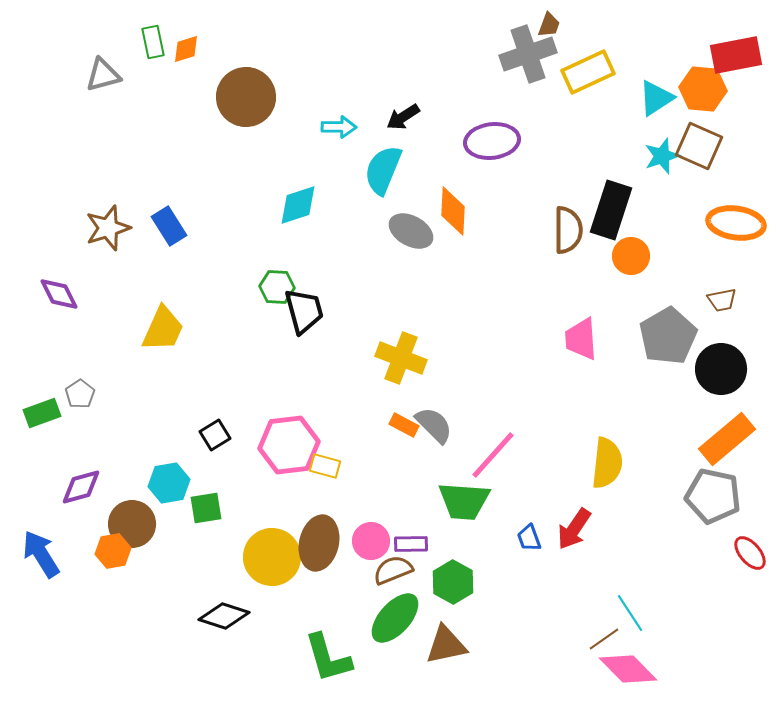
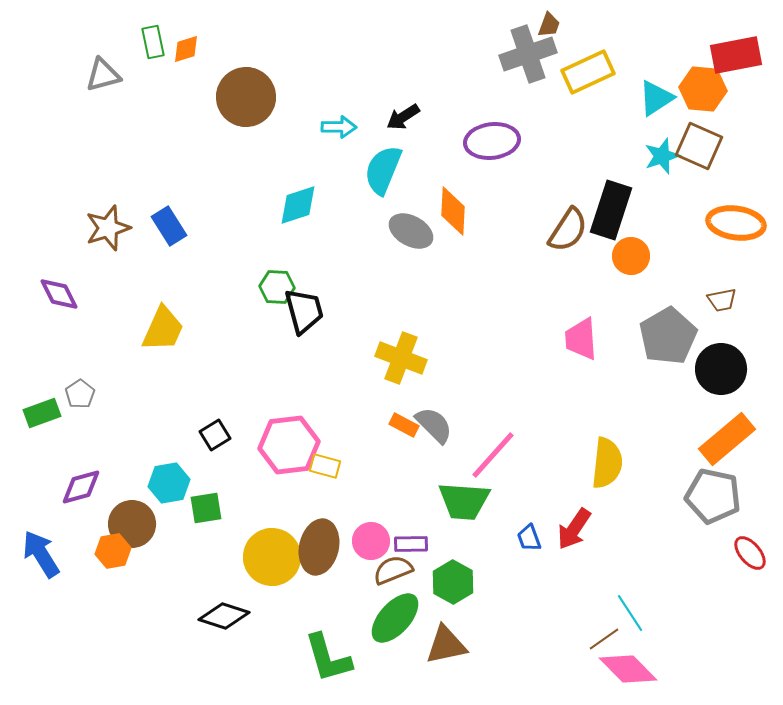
brown semicircle at (568, 230): rotated 33 degrees clockwise
brown ellipse at (319, 543): moved 4 px down
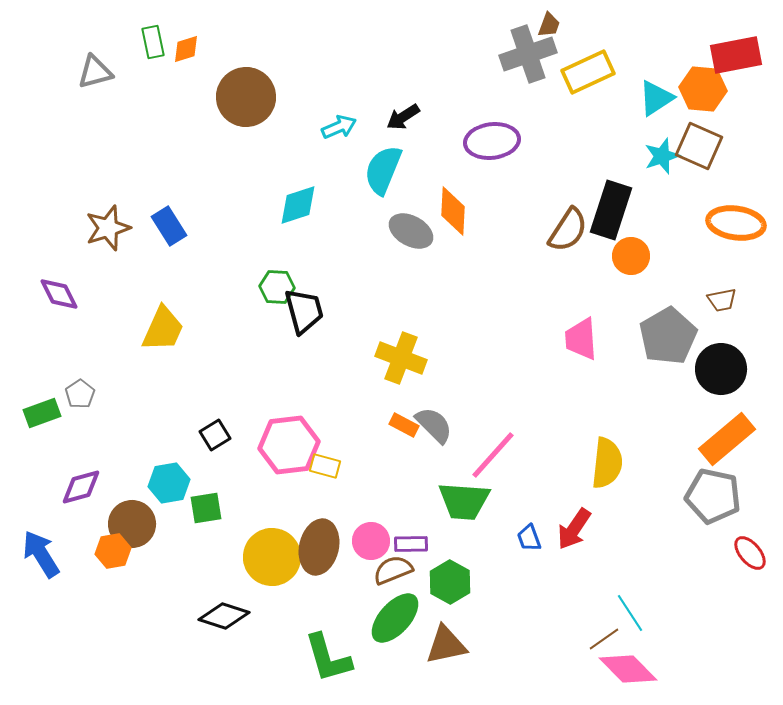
gray triangle at (103, 75): moved 8 px left, 3 px up
cyan arrow at (339, 127): rotated 24 degrees counterclockwise
green hexagon at (453, 582): moved 3 px left
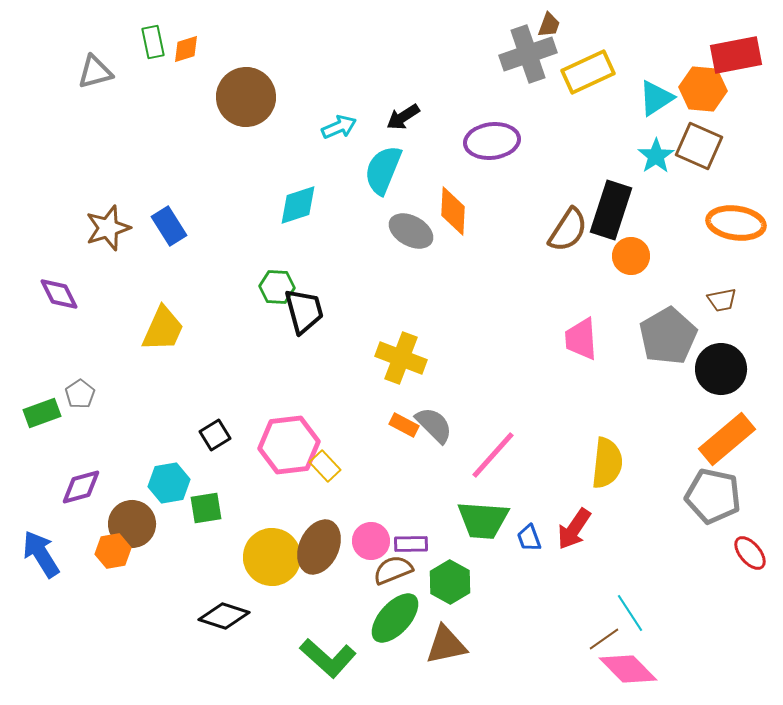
cyan star at (662, 156): moved 6 px left; rotated 15 degrees counterclockwise
yellow rectangle at (325, 466): rotated 32 degrees clockwise
green trapezoid at (464, 501): moved 19 px right, 19 px down
brown ellipse at (319, 547): rotated 12 degrees clockwise
green L-shape at (328, 658): rotated 32 degrees counterclockwise
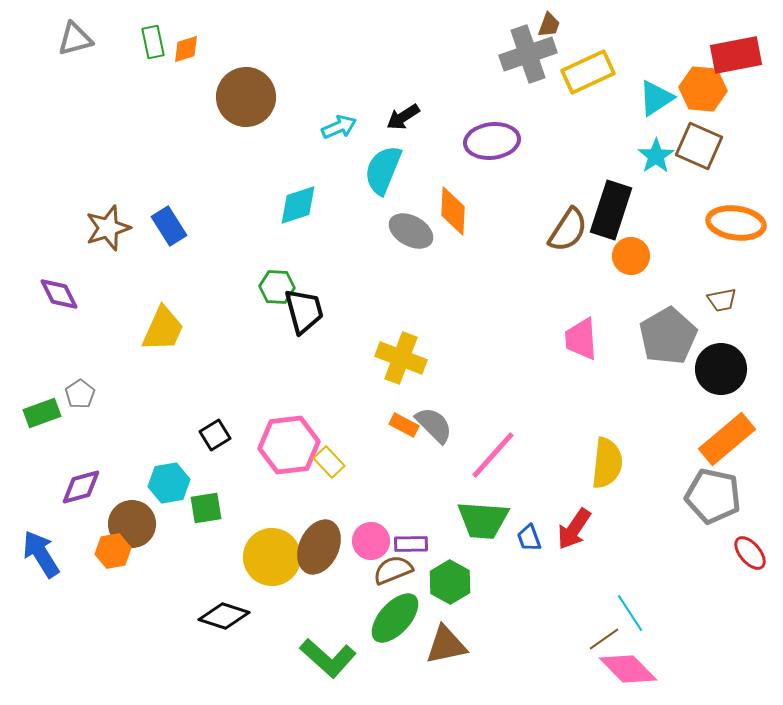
gray triangle at (95, 72): moved 20 px left, 33 px up
yellow rectangle at (325, 466): moved 4 px right, 4 px up
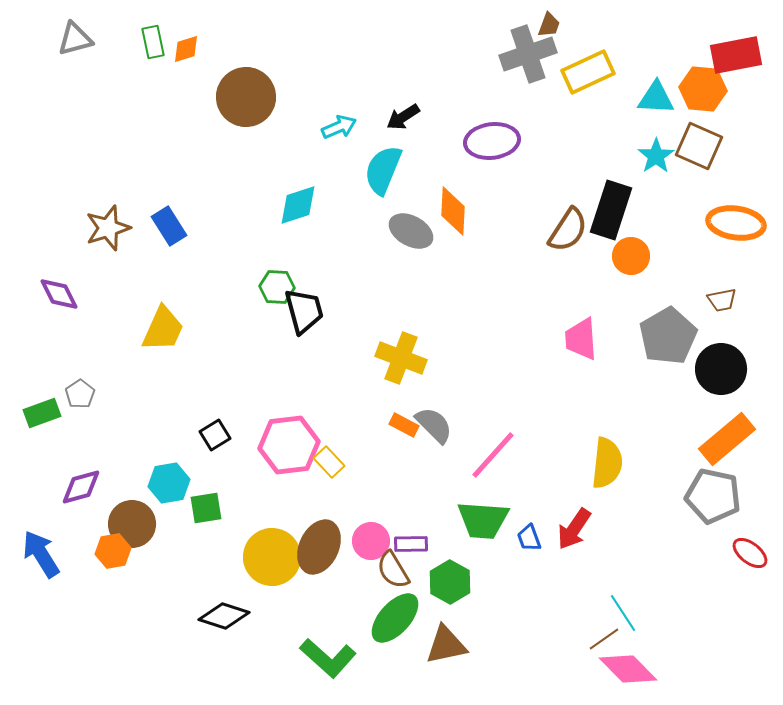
cyan triangle at (656, 98): rotated 36 degrees clockwise
red ellipse at (750, 553): rotated 12 degrees counterclockwise
brown semicircle at (393, 570): rotated 99 degrees counterclockwise
cyan line at (630, 613): moved 7 px left
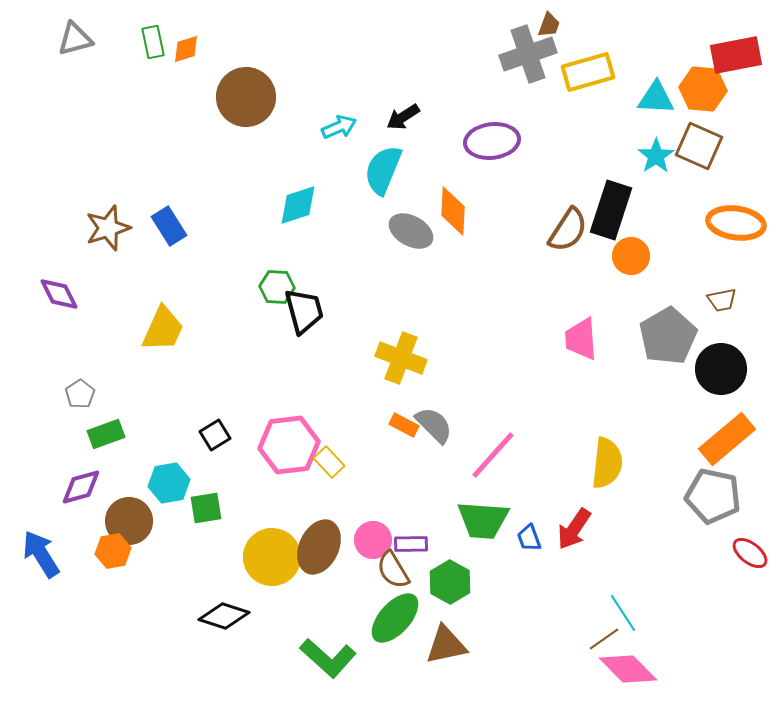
yellow rectangle at (588, 72): rotated 9 degrees clockwise
green rectangle at (42, 413): moved 64 px right, 21 px down
brown circle at (132, 524): moved 3 px left, 3 px up
pink circle at (371, 541): moved 2 px right, 1 px up
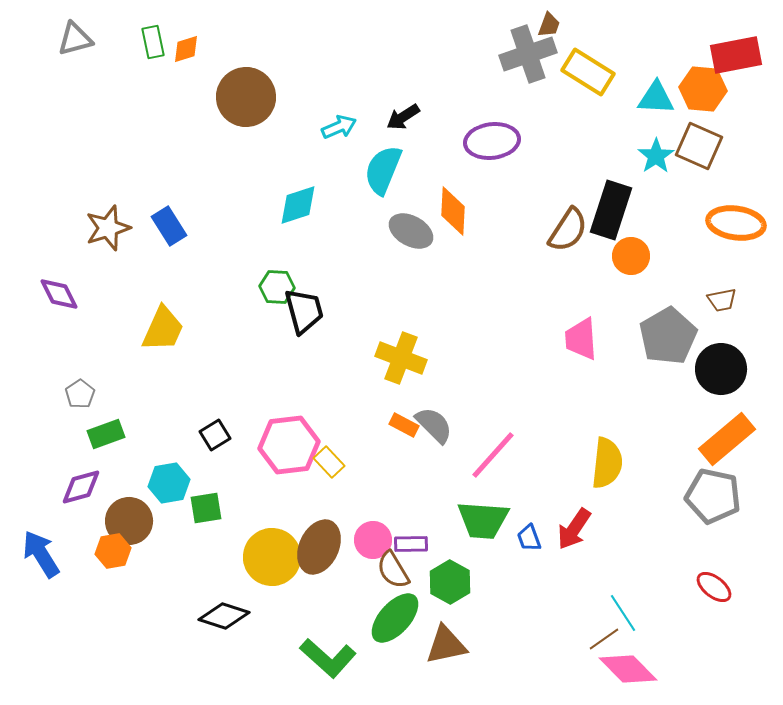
yellow rectangle at (588, 72): rotated 48 degrees clockwise
red ellipse at (750, 553): moved 36 px left, 34 px down
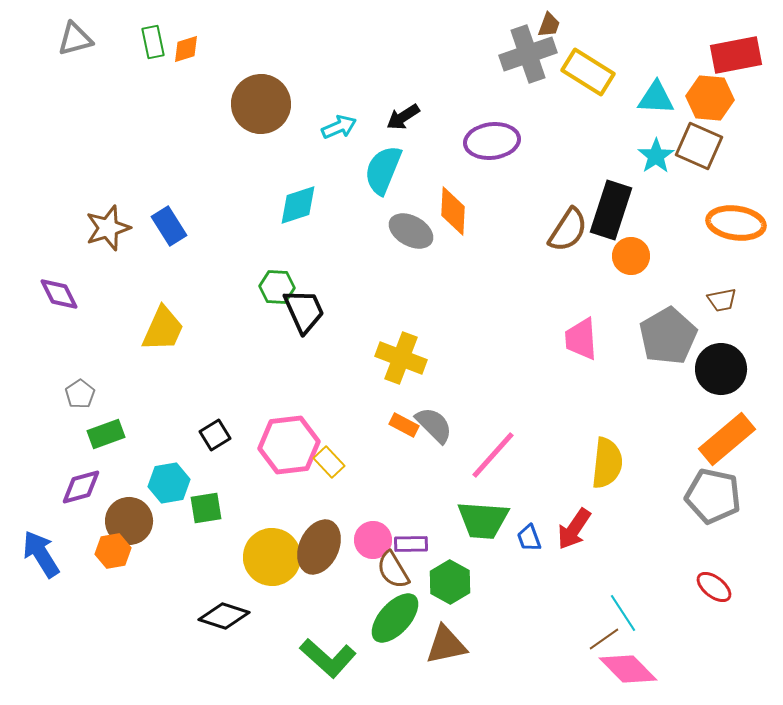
orange hexagon at (703, 89): moved 7 px right, 9 px down
brown circle at (246, 97): moved 15 px right, 7 px down
black trapezoid at (304, 311): rotated 9 degrees counterclockwise
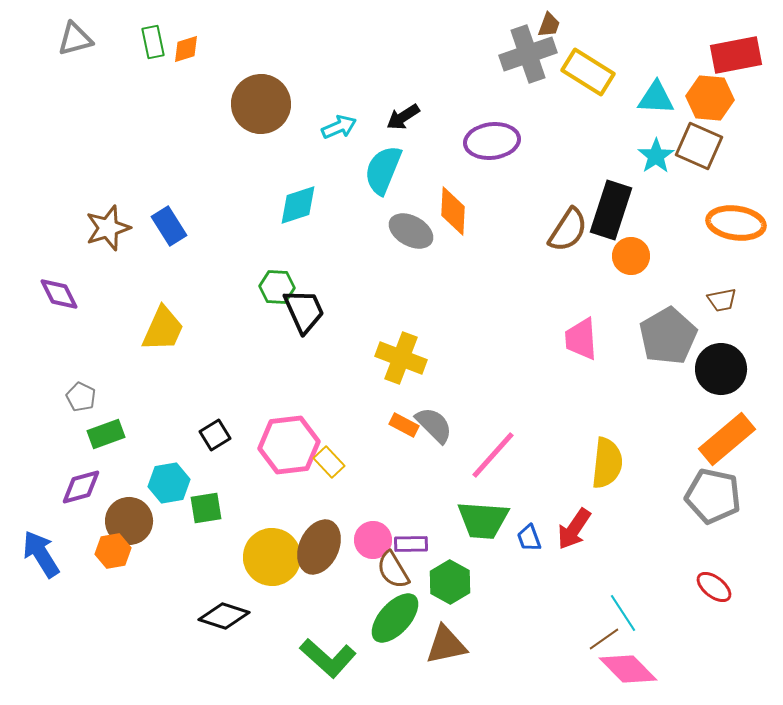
gray pentagon at (80, 394): moved 1 px right, 3 px down; rotated 12 degrees counterclockwise
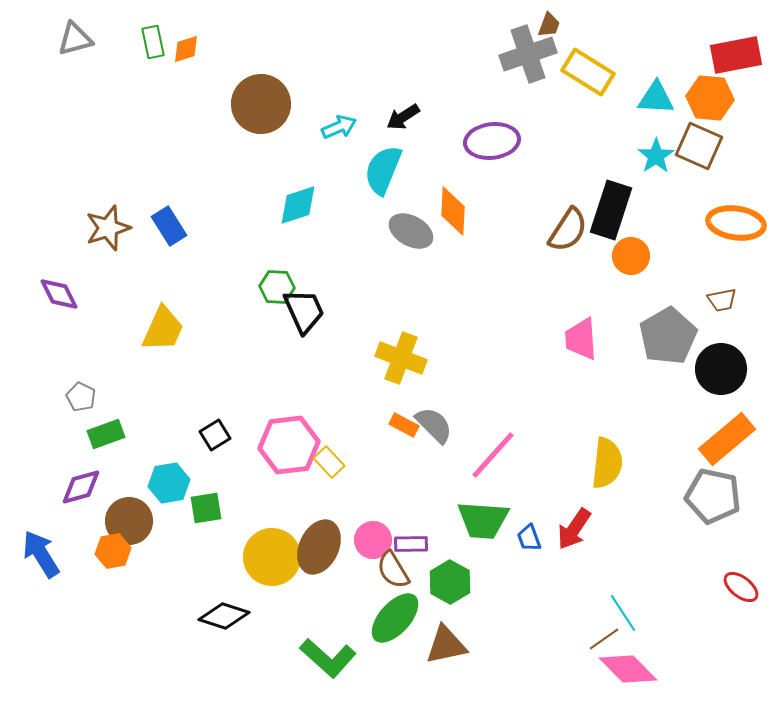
red ellipse at (714, 587): moved 27 px right
